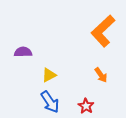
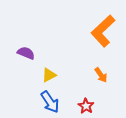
purple semicircle: moved 3 px right, 1 px down; rotated 24 degrees clockwise
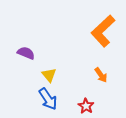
yellow triangle: rotated 42 degrees counterclockwise
blue arrow: moved 2 px left, 3 px up
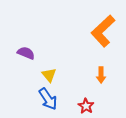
orange arrow: rotated 35 degrees clockwise
